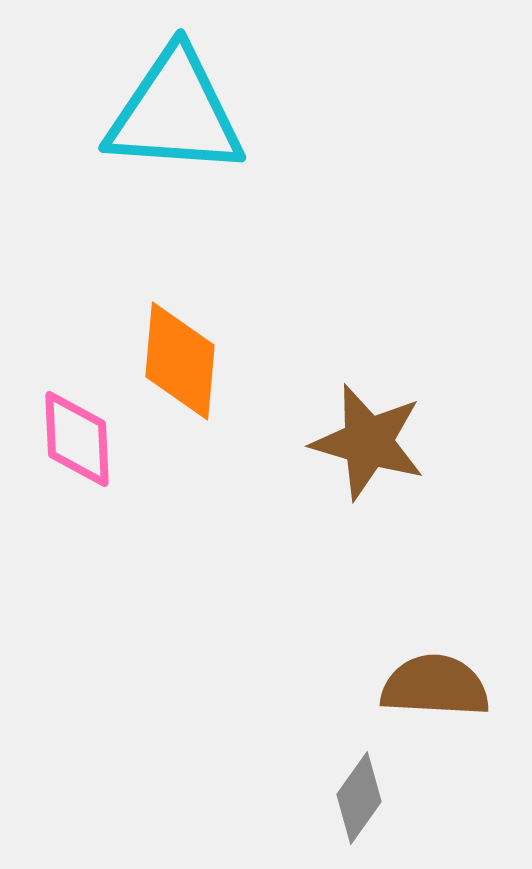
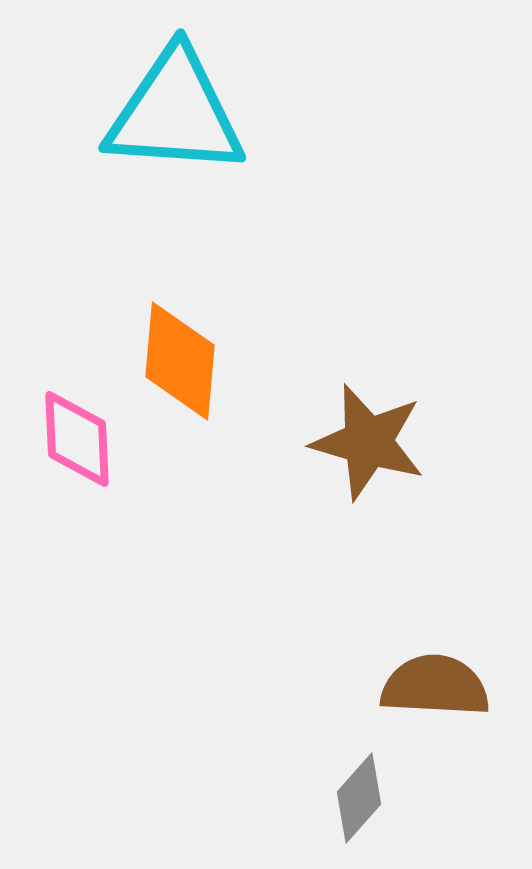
gray diamond: rotated 6 degrees clockwise
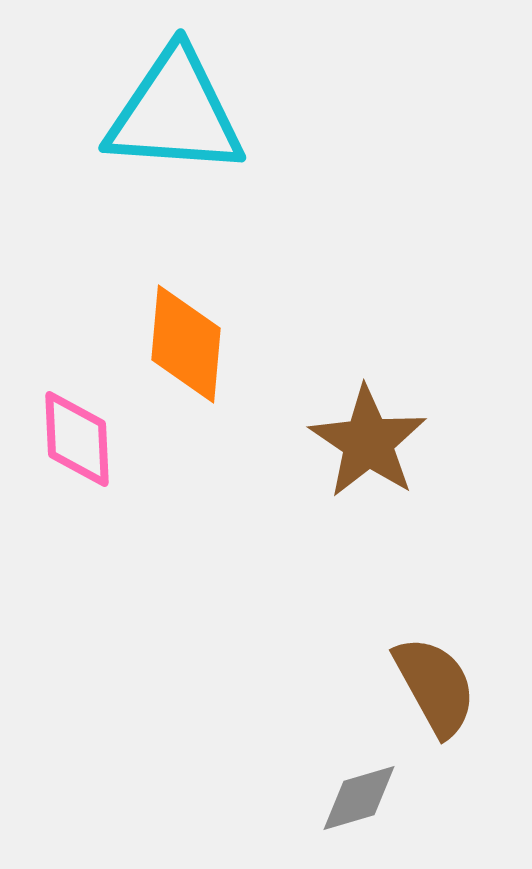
orange diamond: moved 6 px right, 17 px up
brown star: rotated 18 degrees clockwise
brown semicircle: rotated 58 degrees clockwise
gray diamond: rotated 32 degrees clockwise
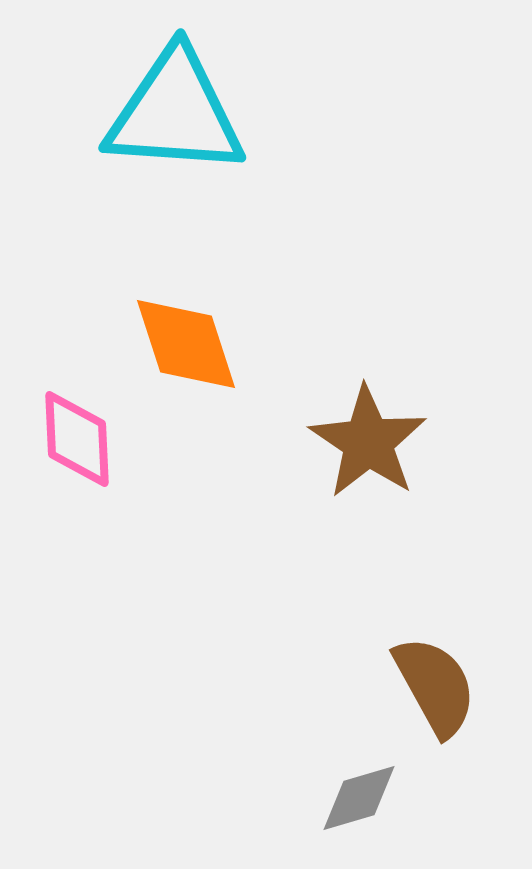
orange diamond: rotated 23 degrees counterclockwise
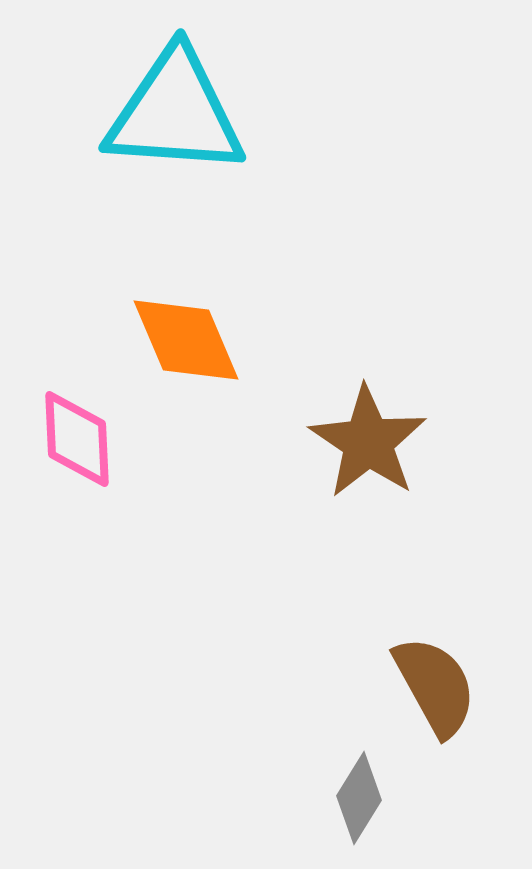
orange diamond: moved 4 px up; rotated 5 degrees counterclockwise
gray diamond: rotated 42 degrees counterclockwise
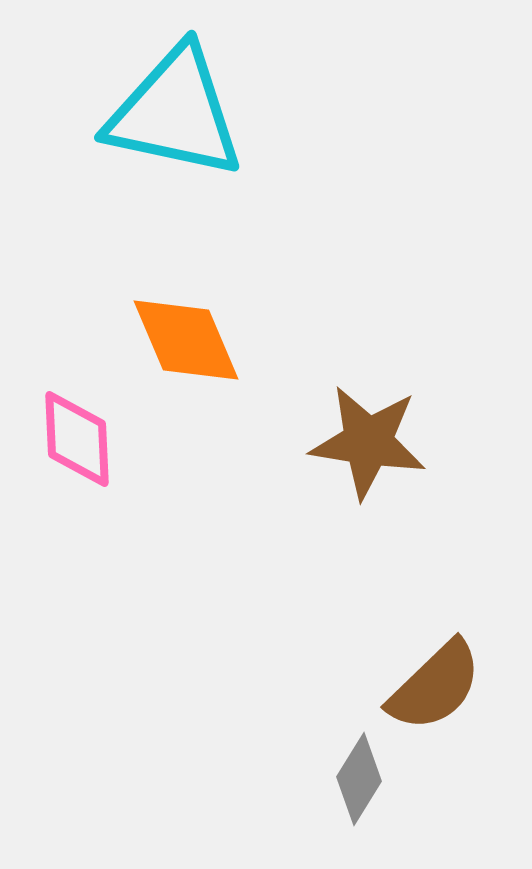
cyan triangle: rotated 8 degrees clockwise
brown star: rotated 25 degrees counterclockwise
brown semicircle: rotated 75 degrees clockwise
gray diamond: moved 19 px up
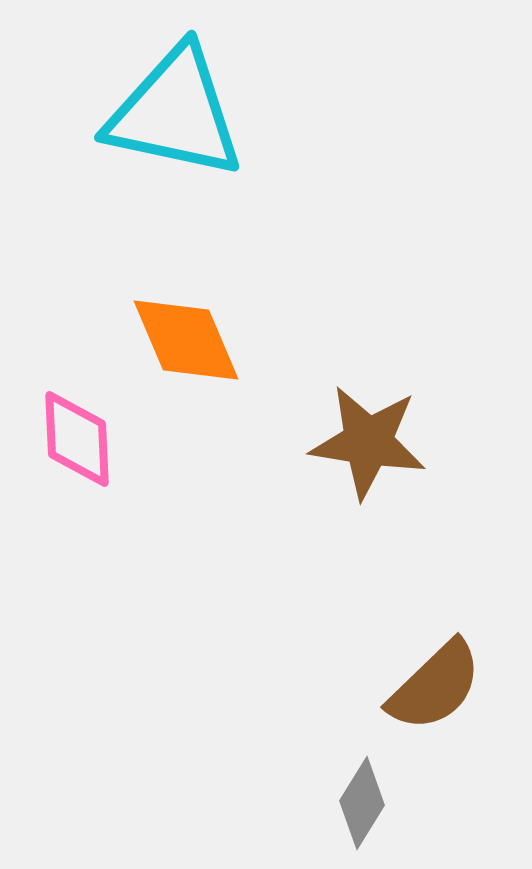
gray diamond: moved 3 px right, 24 px down
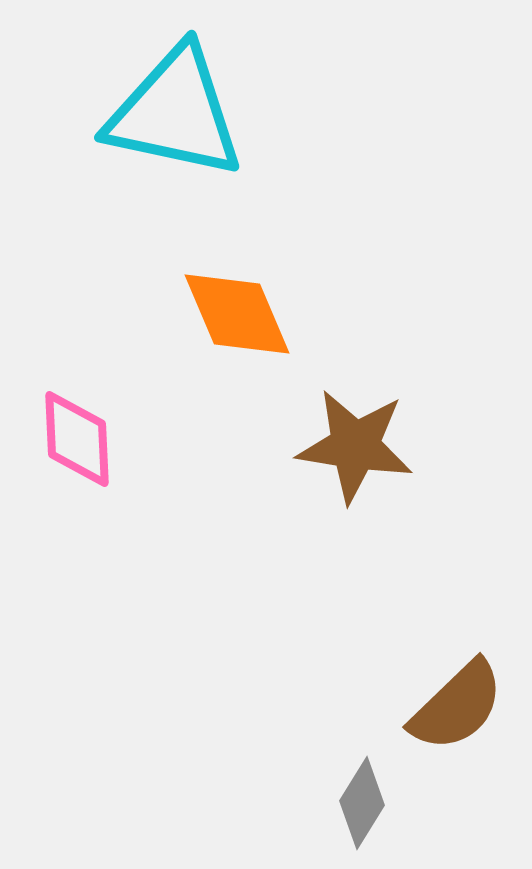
orange diamond: moved 51 px right, 26 px up
brown star: moved 13 px left, 4 px down
brown semicircle: moved 22 px right, 20 px down
